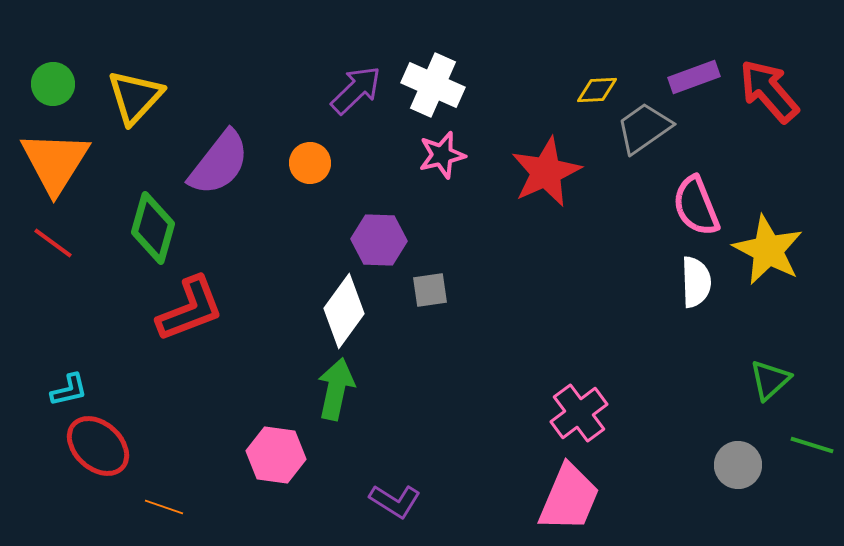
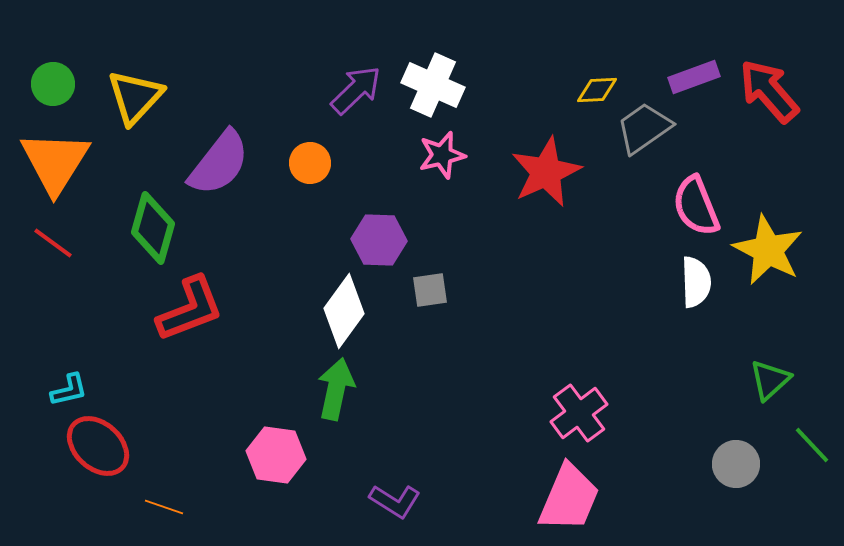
green line: rotated 30 degrees clockwise
gray circle: moved 2 px left, 1 px up
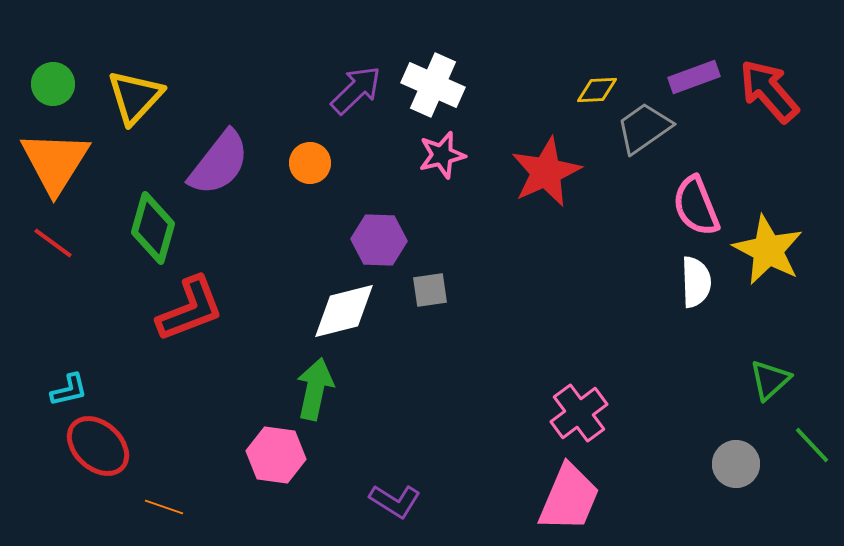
white diamond: rotated 40 degrees clockwise
green arrow: moved 21 px left
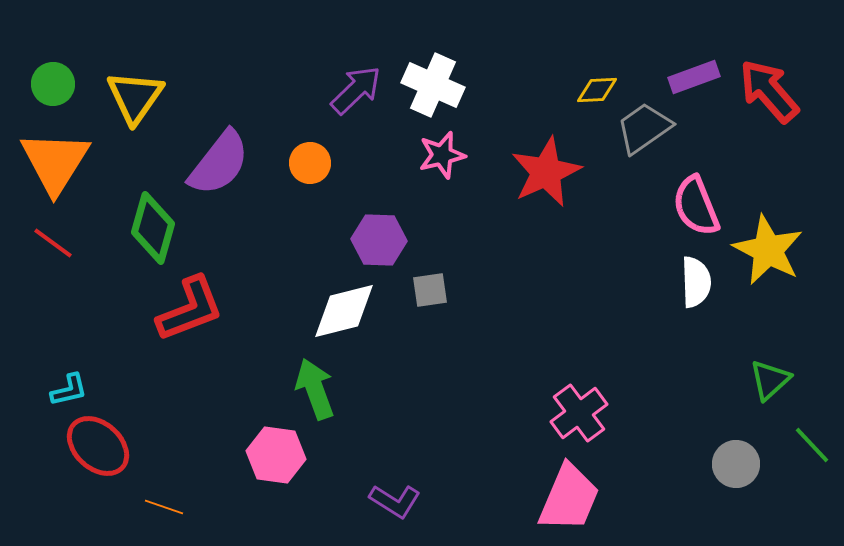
yellow triangle: rotated 8 degrees counterclockwise
green arrow: rotated 32 degrees counterclockwise
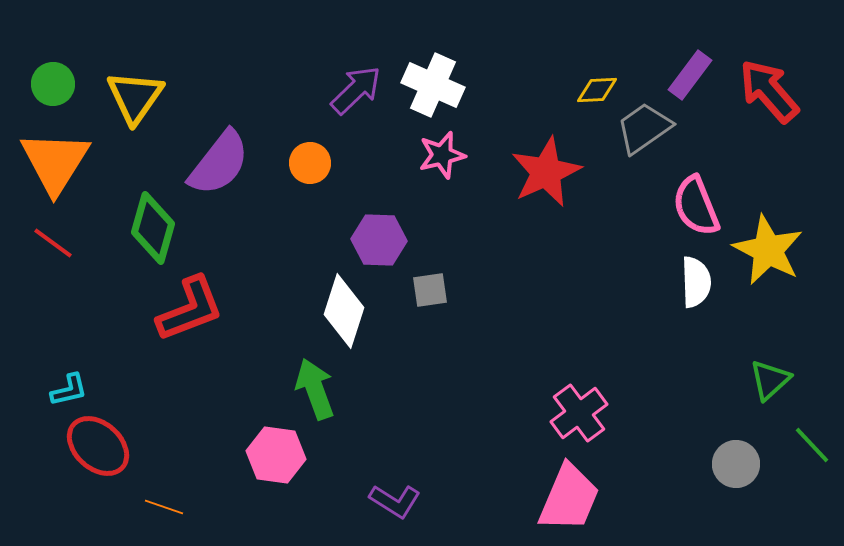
purple rectangle: moved 4 px left, 2 px up; rotated 33 degrees counterclockwise
white diamond: rotated 58 degrees counterclockwise
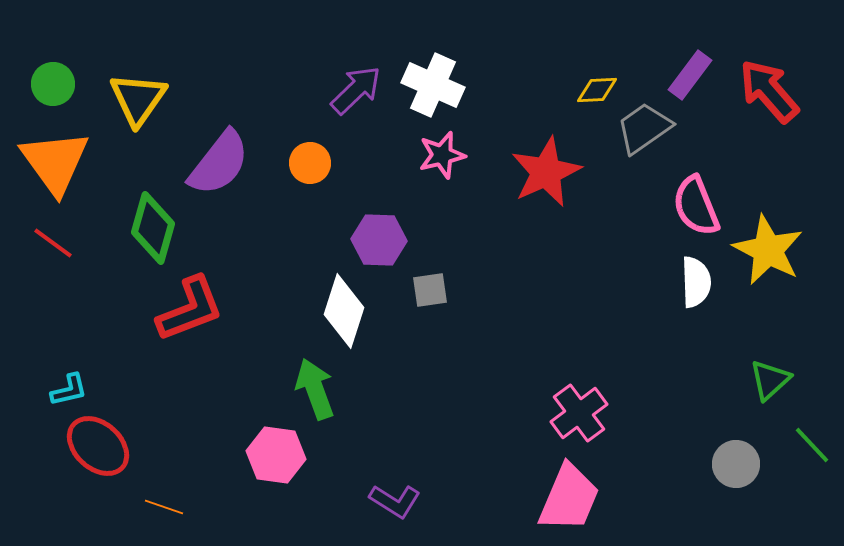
yellow triangle: moved 3 px right, 2 px down
orange triangle: rotated 8 degrees counterclockwise
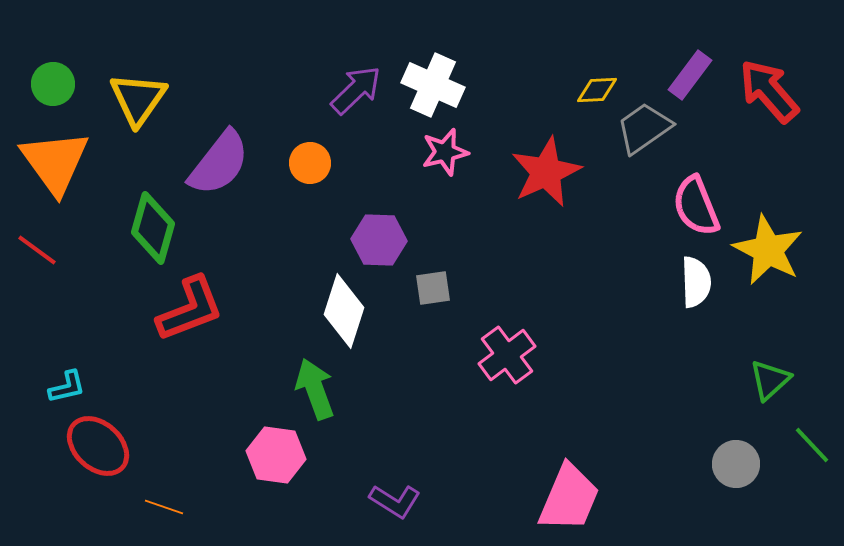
pink star: moved 3 px right, 3 px up
red line: moved 16 px left, 7 px down
gray square: moved 3 px right, 2 px up
cyan L-shape: moved 2 px left, 3 px up
pink cross: moved 72 px left, 58 px up
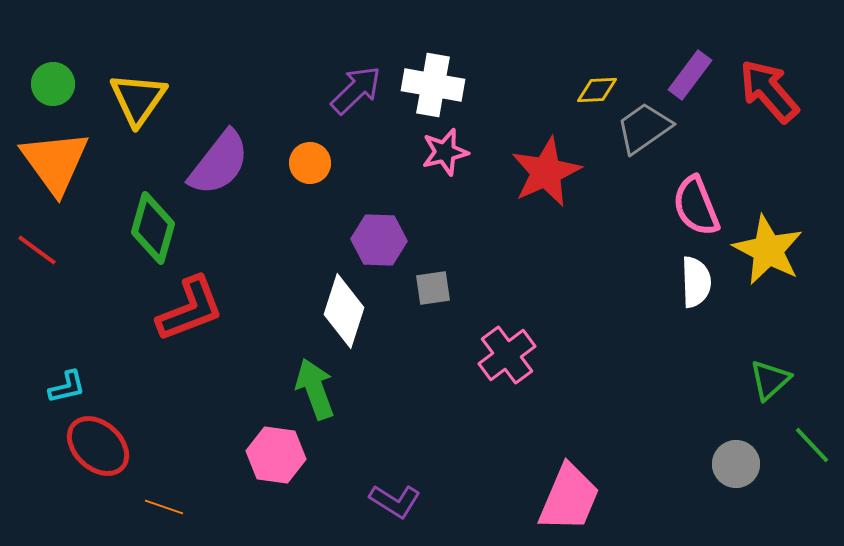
white cross: rotated 14 degrees counterclockwise
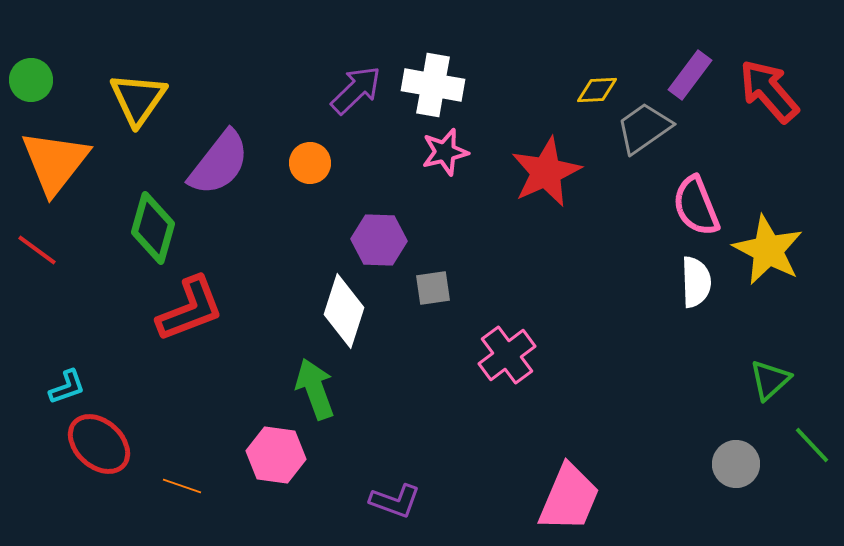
green circle: moved 22 px left, 4 px up
orange triangle: rotated 14 degrees clockwise
cyan L-shape: rotated 6 degrees counterclockwise
red ellipse: moved 1 px right, 2 px up
purple L-shape: rotated 12 degrees counterclockwise
orange line: moved 18 px right, 21 px up
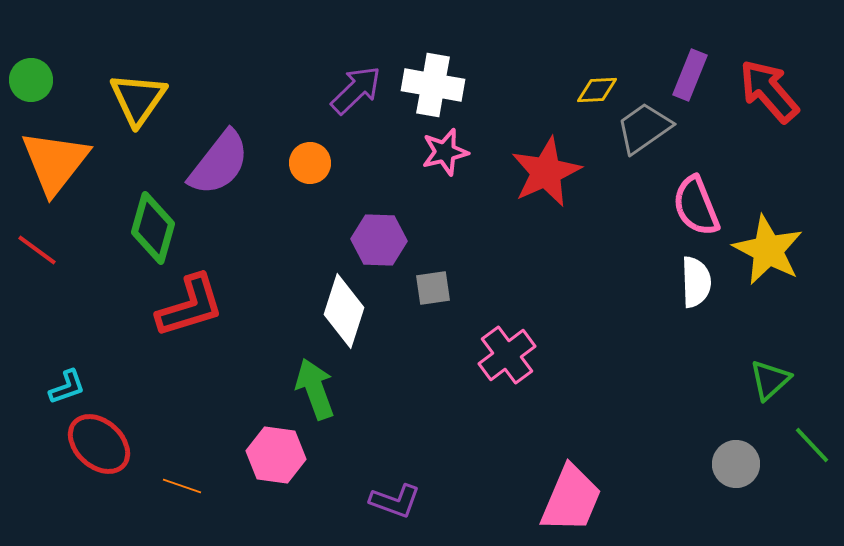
purple rectangle: rotated 15 degrees counterclockwise
red L-shape: moved 3 px up; rotated 4 degrees clockwise
pink trapezoid: moved 2 px right, 1 px down
